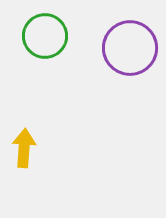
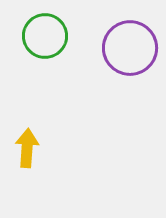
yellow arrow: moved 3 px right
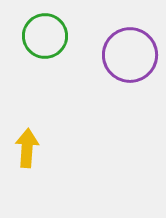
purple circle: moved 7 px down
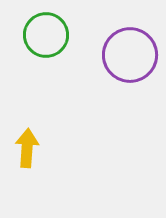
green circle: moved 1 px right, 1 px up
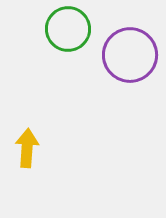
green circle: moved 22 px right, 6 px up
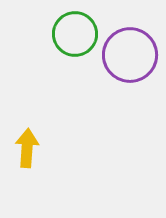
green circle: moved 7 px right, 5 px down
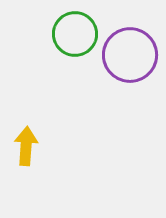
yellow arrow: moved 1 px left, 2 px up
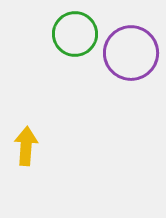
purple circle: moved 1 px right, 2 px up
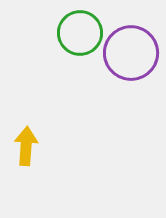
green circle: moved 5 px right, 1 px up
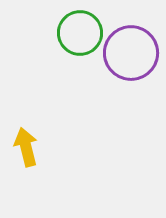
yellow arrow: moved 1 px down; rotated 18 degrees counterclockwise
